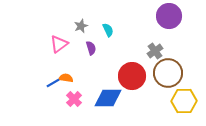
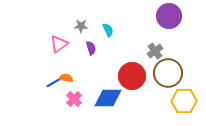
gray star: rotated 24 degrees clockwise
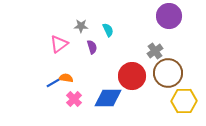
purple semicircle: moved 1 px right, 1 px up
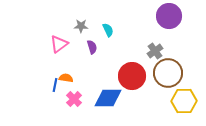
blue line: moved 2 px right, 2 px down; rotated 48 degrees counterclockwise
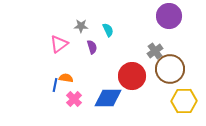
brown circle: moved 2 px right, 4 px up
